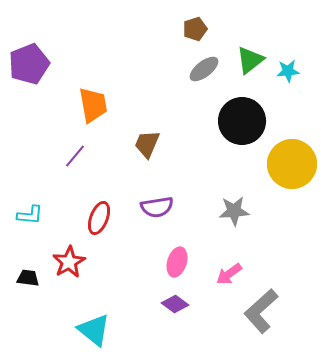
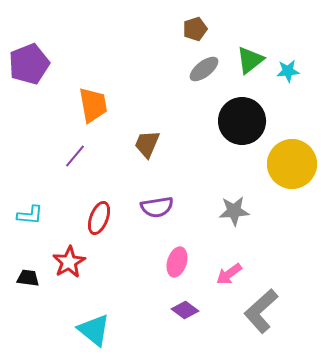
purple diamond: moved 10 px right, 6 px down
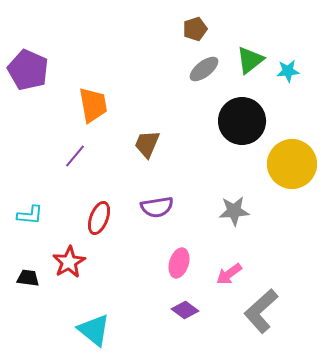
purple pentagon: moved 1 px left, 6 px down; rotated 27 degrees counterclockwise
pink ellipse: moved 2 px right, 1 px down
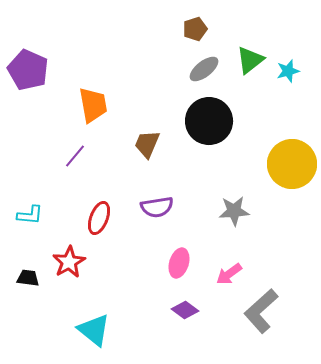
cyan star: rotated 10 degrees counterclockwise
black circle: moved 33 px left
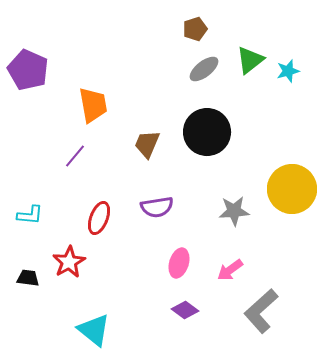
black circle: moved 2 px left, 11 px down
yellow circle: moved 25 px down
pink arrow: moved 1 px right, 4 px up
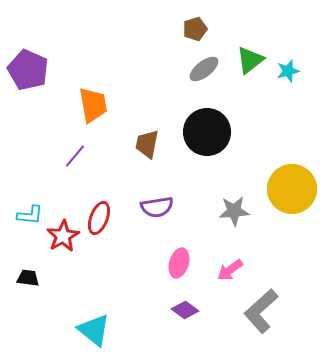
brown trapezoid: rotated 12 degrees counterclockwise
red star: moved 6 px left, 26 px up
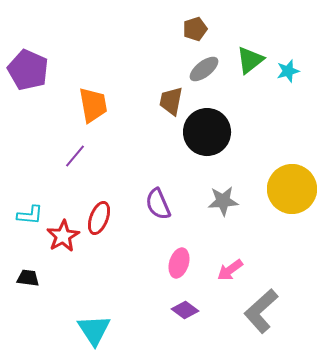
brown trapezoid: moved 24 px right, 43 px up
purple semicircle: moved 1 px right, 3 px up; rotated 76 degrees clockwise
gray star: moved 11 px left, 10 px up
cyan triangle: rotated 18 degrees clockwise
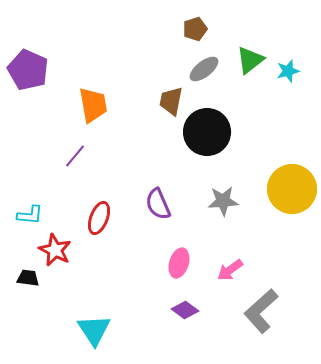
red star: moved 8 px left, 14 px down; rotated 16 degrees counterclockwise
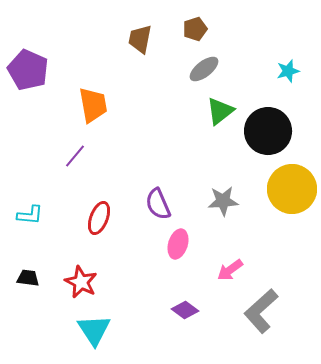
green triangle: moved 30 px left, 51 px down
brown trapezoid: moved 31 px left, 62 px up
black circle: moved 61 px right, 1 px up
red star: moved 26 px right, 32 px down
pink ellipse: moved 1 px left, 19 px up
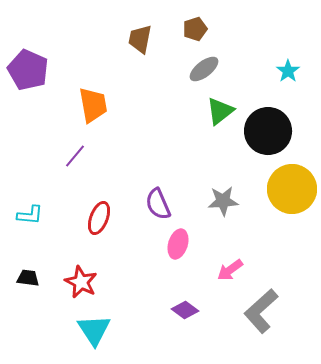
cyan star: rotated 20 degrees counterclockwise
